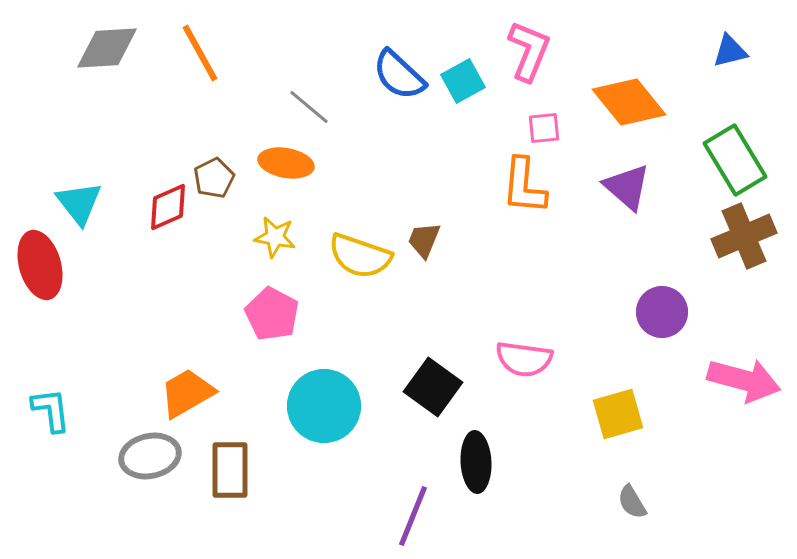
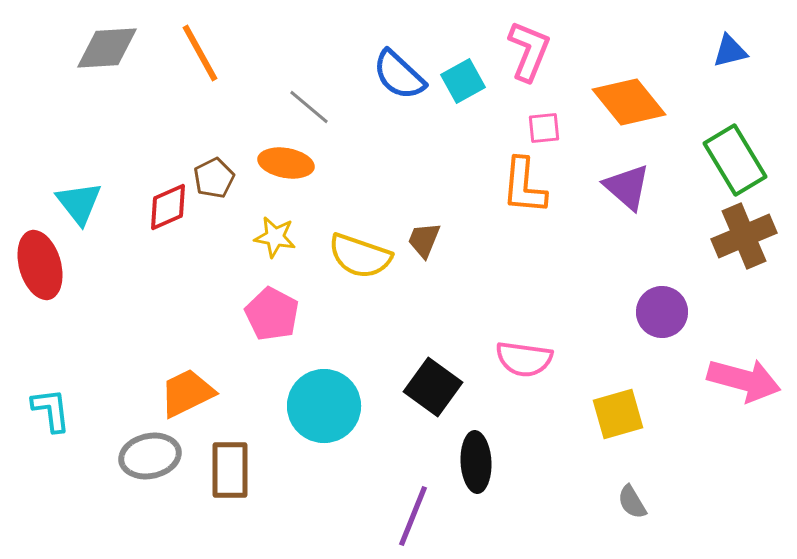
orange trapezoid: rotated 4 degrees clockwise
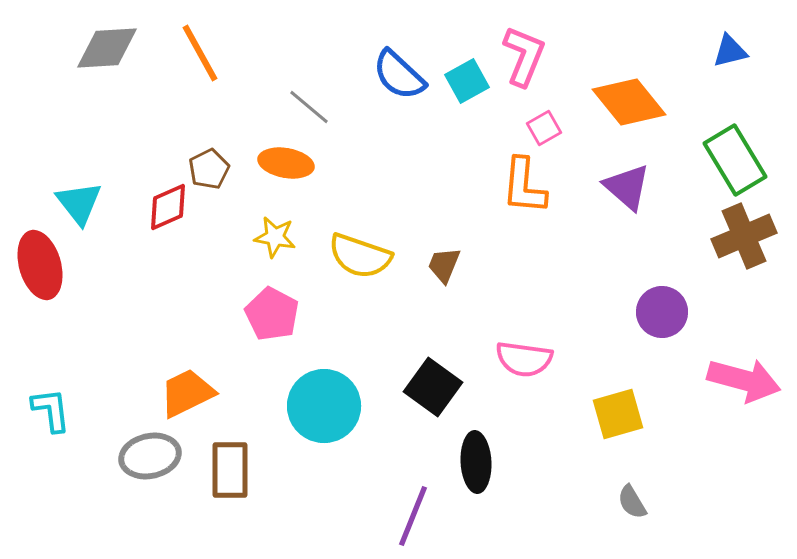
pink L-shape: moved 5 px left, 5 px down
cyan square: moved 4 px right
pink square: rotated 24 degrees counterclockwise
brown pentagon: moved 5 px left, 9 px up
brown trapezoid: moved 20 px right, 25 px down
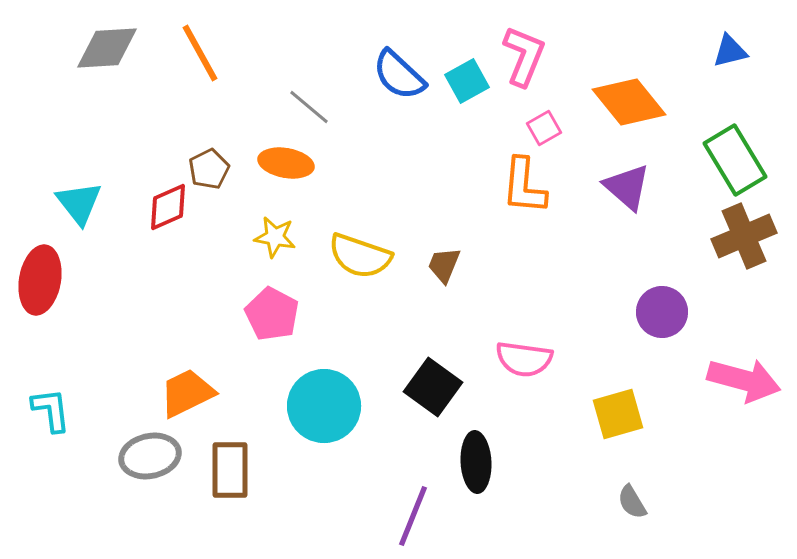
red ellipse: moved 15 px down; rotated 26 degrees clockwise
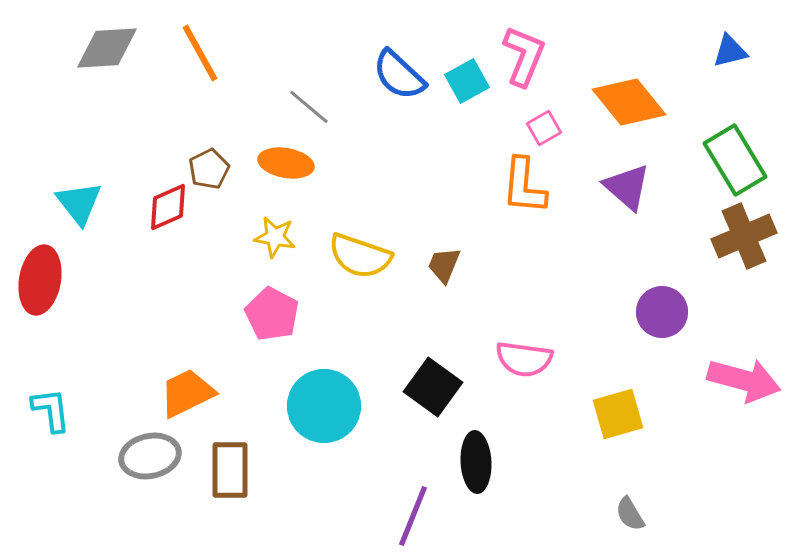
gray semicircle: moved 2 px left, 12 px down
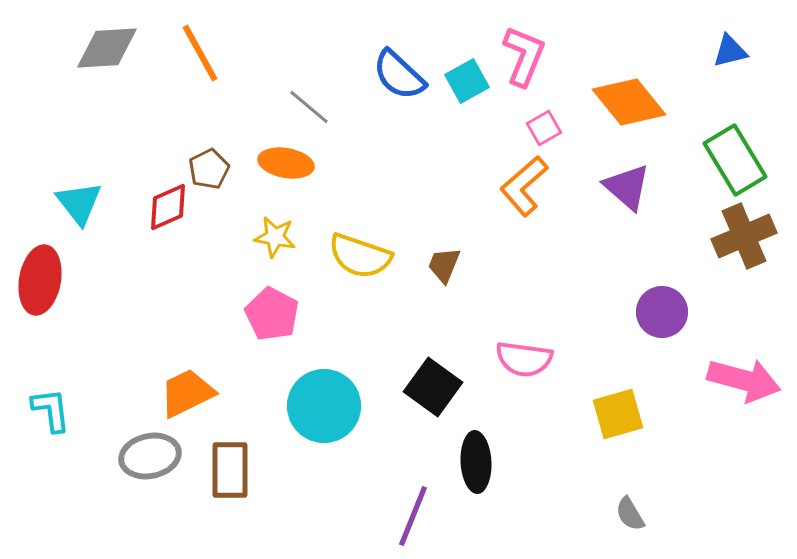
orange L-shape: rotated 44 degrees clockwise
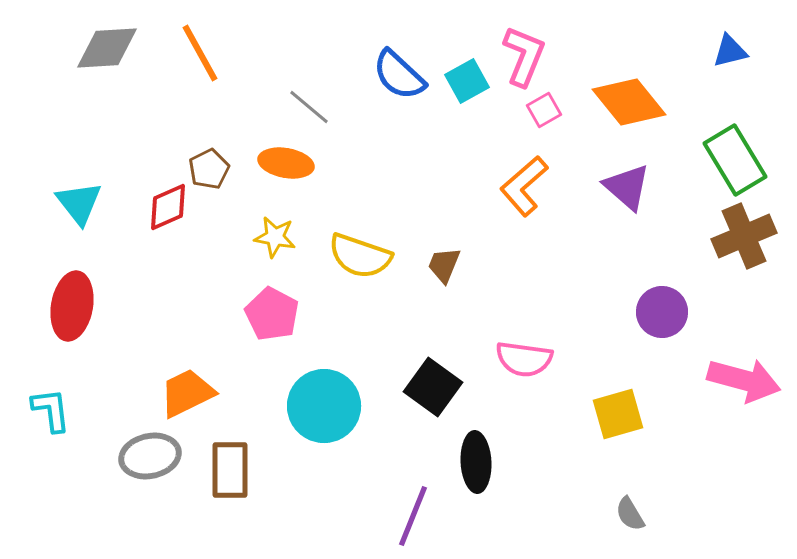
pink square: moved 18 px up
red ellipse: moved 32 px right, 26 px down
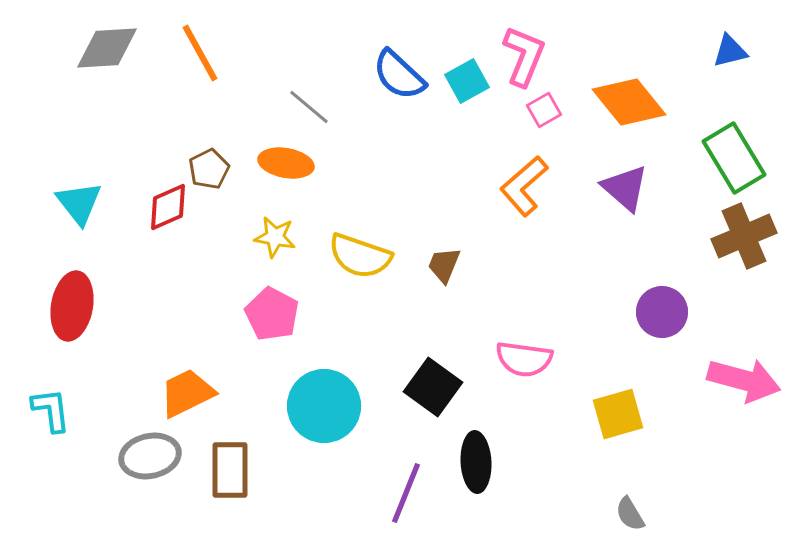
green rectangle: moved 1 px left, 2 px up
purple triangle: moved 2 px left, 1 px down
purple line: moved 7 px left, 23 px up
